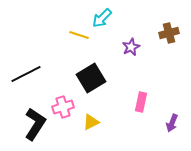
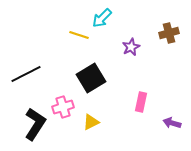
purple arrow: rotated 84 degrees clockwise
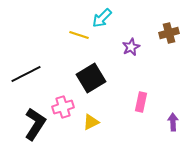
purple arrow: moved 1 px right, 1 px up; rotated 72 degrees clockwise
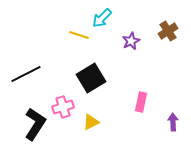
brown cross: moved 1 px left, 2 px up; rotated 18 degrees counterclockwise
purple star: moved 6 px up
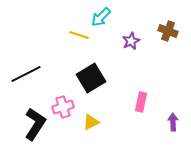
cyan arrow: moved 1 px left, 1 px up
brown cross: rotated 36 degrees counterclockwise
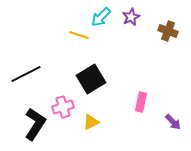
purple star: moved 24 px up
black square: moved 1 px down
purple arrow: rotated 138 degrees clockwise
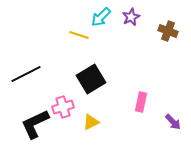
black L-shape: rotated 148 degrees counterclockwise
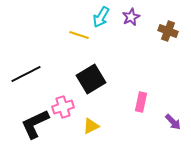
cyan arrow: rotated 15 degrees counterclockwise
yellow triangle: moved 4 px down
